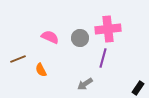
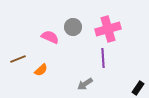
pink cross: rotated 10 degrees counterclockwise
gray circle: moved 7 px left, 11 px up
purple line: rotated 18 degrees counterclockwise
orange semicircle: rotated 104 degrees counterclockwise
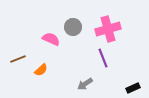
pink semicircle: moved 1 px right, 2 px down
purple line: rotated 18 degrees counterclockwise
black rectangle: moved 5 px left; rotated 32 degrees clockwise
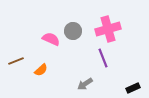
gray circle: moved 4 px down
brown line: moved 2 px left, 2 px down
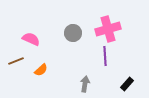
gray circle: moved 2 px down
pink semicircle: moved 20 px left
purple line: moved 2 px right, 2 px up; rotated 18 degrees clockwise
gray arrow: rotated 133 degrees clockwise
black rectangle: moved 6 px left, 4 px up; rotated 24 degrees counterclockwise
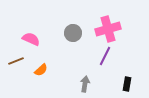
purple line: rotated 30 degrees clockwise
black rectangle: rotated 32 degrees counterclockwise
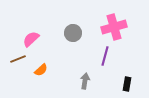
pink cross: moved 6 px right, 2 px up
pink semicircle: rotated 66 degrees counterclockwise
purple line: rotated 12 degrees counterclockwise
brown line: moved 2 px right, 2 px up
gray arrow: moved 3 px up
